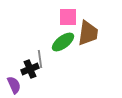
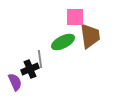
pink square: moved 7 px right
brown trapezoid: moved 2 px right, 3 px down; rotated 16 degrees counterclockwise
green ellipse: rotated 10 degrees clockwise
purple semicircle: moved 1 px right, 3 px up
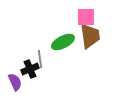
pink square: moved 11 px right
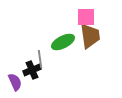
black cross: moved 2 px right, 1 px down
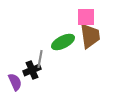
gray line: rotated 18 degrees clockwise
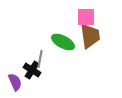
green ellipse: rotated 55 degrees clockwise
black cross: rotated 36 degrees counterclockwise
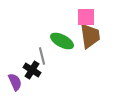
green ellipse: moved 1 px left, 1 px up
gray line: moved 2 px right, 3 px up; rotated 24 degrees counterclockwise
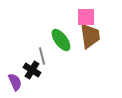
green ellipse: moved 1 px left, 1 px up; rotated 25 degrees clockwise
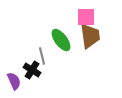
purple semicircle: moved 1 px left, 1 px up
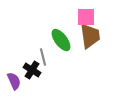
gray line: moved 1 px right, 1 px down
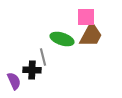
brown trapezoid: moved 1 px right, 1 px up; rotated 36 degrees clockwise
green ellipse: moved 1 px right, 1 px up; rotated 35 degrees counterclockwise
black cross: rotated 30 degrees counterclockwise
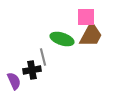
black cross: rotated 12 degrees counterclockwise
